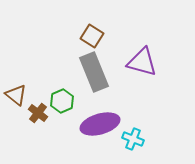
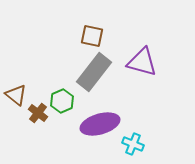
brown square: rotated 20 degrees counterclockwise
gray rectangle: rotated 60 degrees clockwise
cyan cross: moved 5 px down
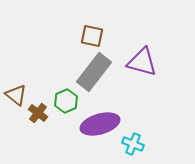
green hexagon: moved 4 px right
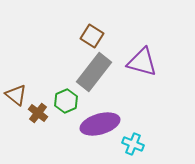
brown square: rotated 20 degrees clockwise
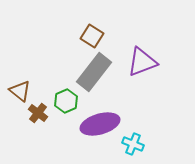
purple triangle: rotated 36 degrees counterclockwise
brown triangle: moved 4 px right, 4 px up
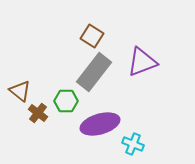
green hexagon: rotated 25 degrees clockwise
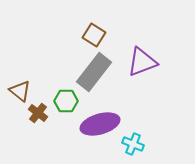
brown square: moved 2 px right, 1 px up
